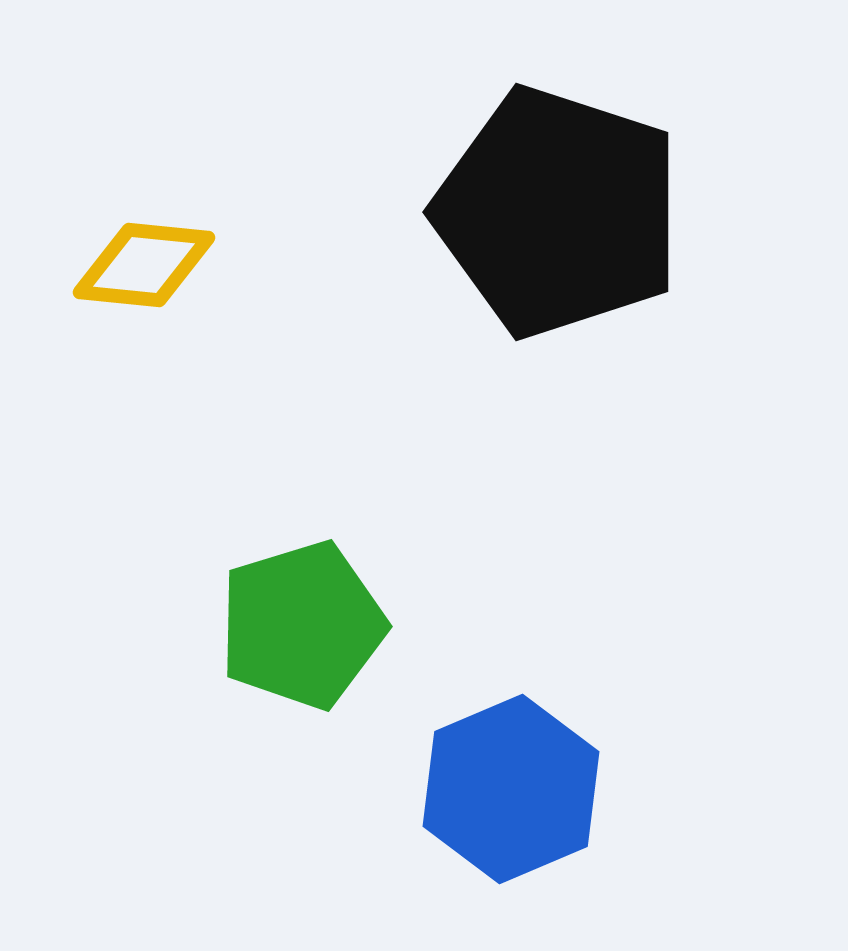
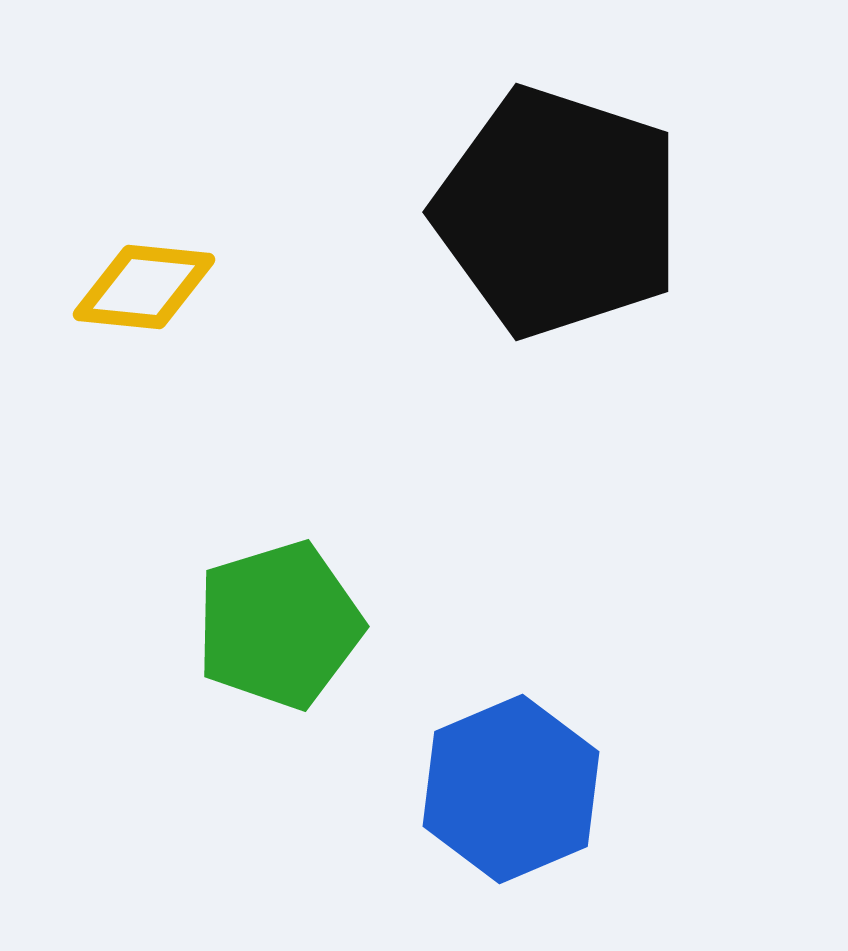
yellow diamond: moved 22 px down
green pentagon: moved 23 px left
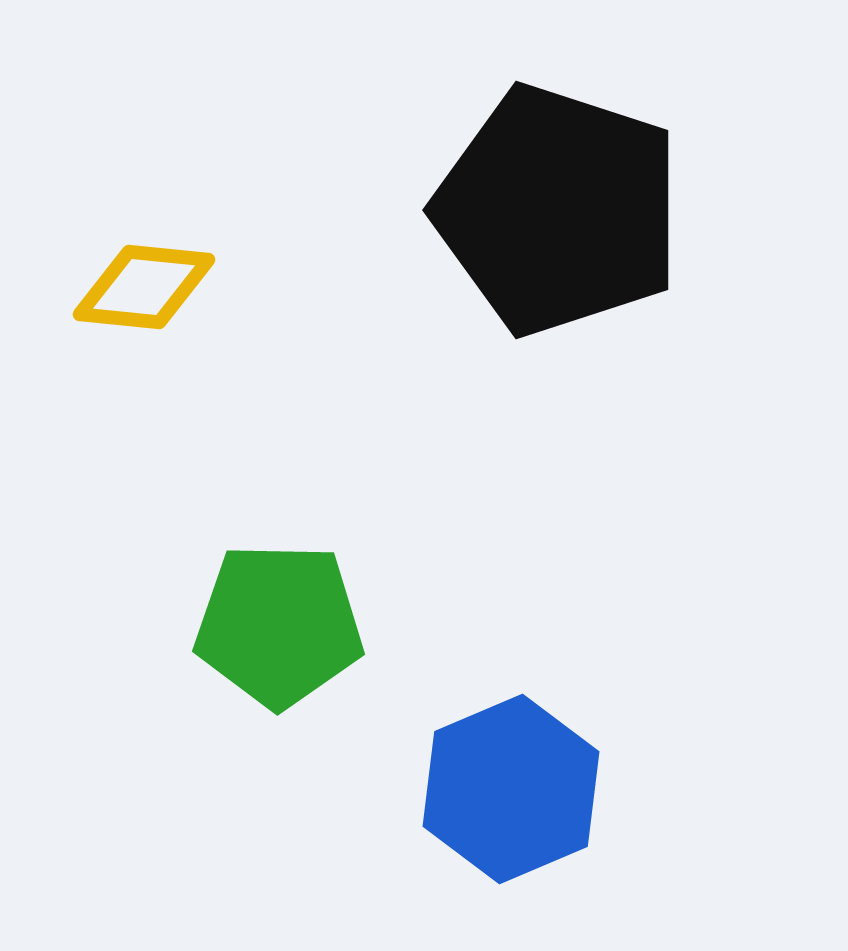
black pentagon: moved 2 px up
green pentagon: rotated 18 degrees clockwise
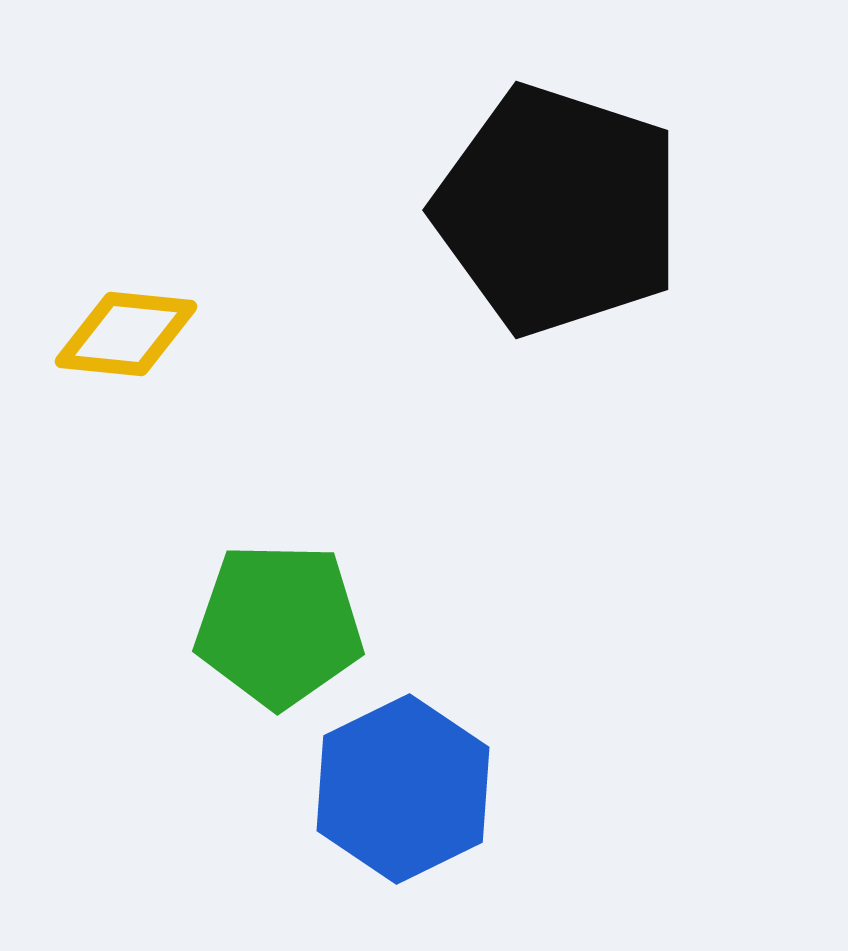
yellow diamond: moved 18 px left, 47 px down
blue hexagon: moved 108 px left; rotated 3 degrees counterclockwise
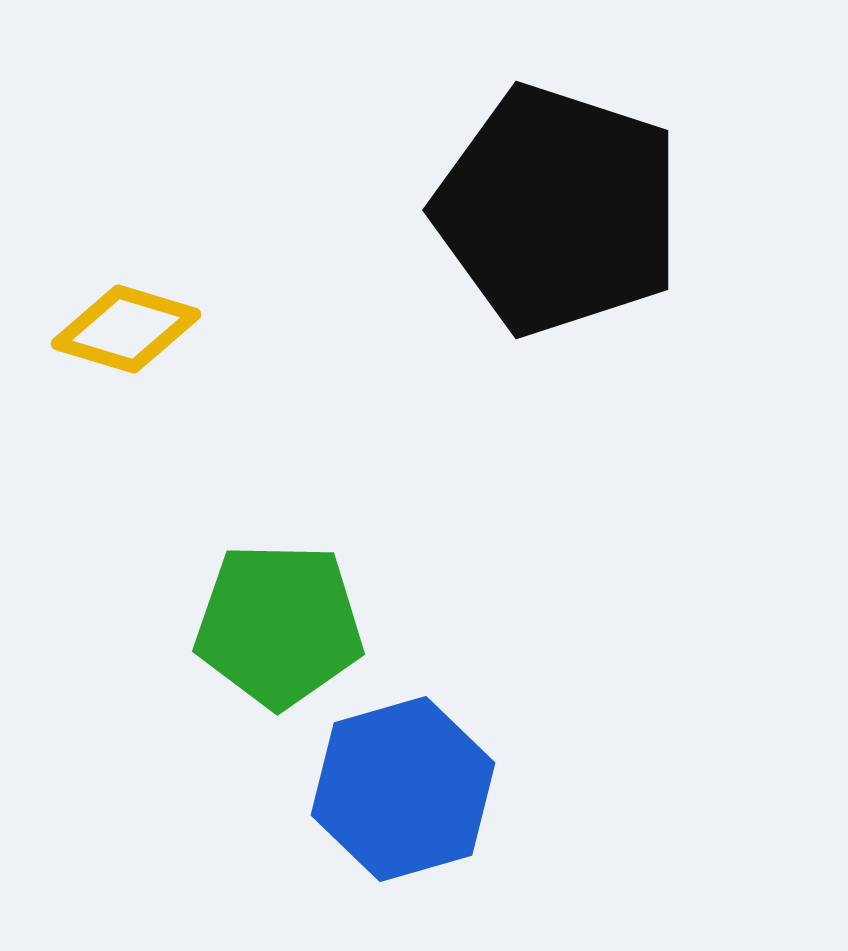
yellow diamond: moved 5 px up; rotated 11 degrees clockwise
blue hexagon: rotated 10 degrees clockwise
